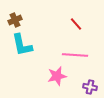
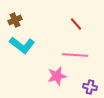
cyan L-shape: rotated 40 degrees counterclockwise
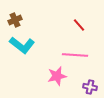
red line: moved 3 px right, 1 px down
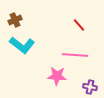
pink star: rotated 18 degrees clockwise
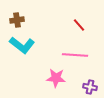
brown cross: moved 2 px right; rotated 16 degrees clockwise
pink star: moved 1 px left, 2 px down
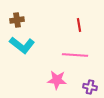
red line: rotated 32 degrees clockwise
pink star: moved 1 px right, 2 px down
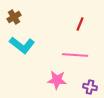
brown cross: moved 3 px left, 3 px up; rotated 24 degrees counterclockwise
red line: moved 1 px right, 1 px up; rotated 32 degrees clockwise
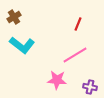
red line: moved 2 px left
pink line: rotated 35 degrees counterclockwise
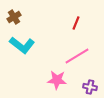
red line: moved 2 px left, 1 px up
pink line: moved 2 px right, 1 px down
